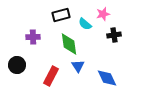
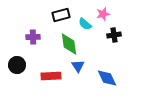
red rectangle: rotated 60 degrees clockwise
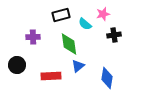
blue triangle: rotated 24 degrees clockwise
blue diamond: rotated 35 degrees clockwise
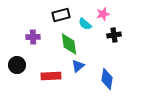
blue diamond: moved 1 px down
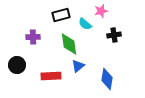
pink star: moved 2 px left, 3 px up
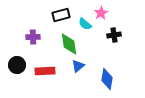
pink star: moved 2 px down; rotated 16 degrees counterclockwise
red rectangle: moved 6 px left, 5 px up
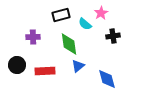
black cross: moved 1 px left, 1 px down
blue diamond: rotated 25 degrees counterclockwise
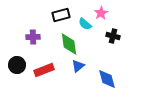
black cross: rotated 24 degrees clockwise
red rectangle: moved 1 px left, 1 px up; rotated 18 degrees counterclockwise
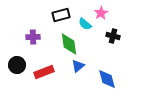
red rectangle: moved 2 px down
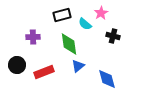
black rectangle: moved 1 px right
